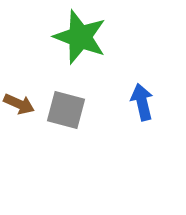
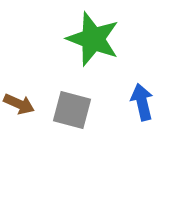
green star: moved 13 px right, 2 px down
gray square: moved 6 px right
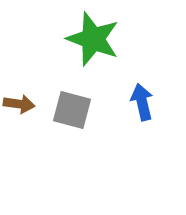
brown arrow: rotated 16 degrees counterclockwise
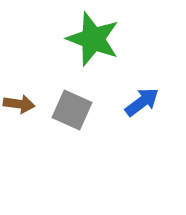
blue arrow: rotated 66 degrees clockwise
gray square: rotated 9 degrees clockwise
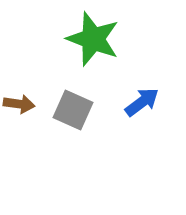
gray square: moved 1 px right
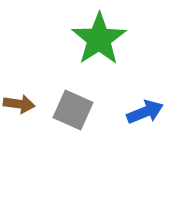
green star: moved 6 px right; rotated 18 degrees clockwise
blue arrow: moved 3 px right, 10 px down; rotated 15 degrees clockwise
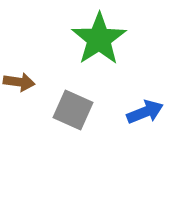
brown arrow: moved 22 px up
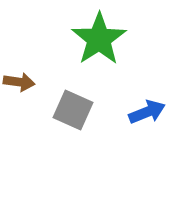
blue arrow: moved 2 px right
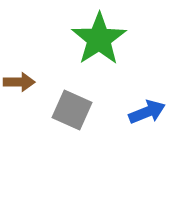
brown arrow: rotated 8 degrees counterclockwise
gray square: moved 1 px left
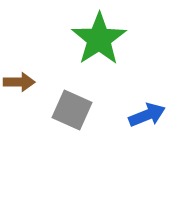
blue arrow: moved 3 px down
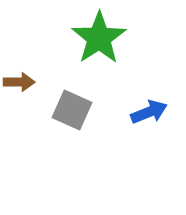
green star: moved 1 px up
blue arrow: moved 2 px right, 3 px up
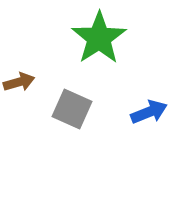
brown arrow: rotated 16 degrees counterclockwise
gray square: moved 1 px up
